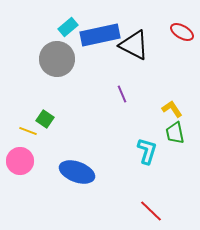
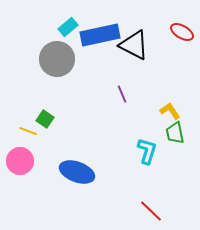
yellow L-shape: moved 2 px left, 2 px down
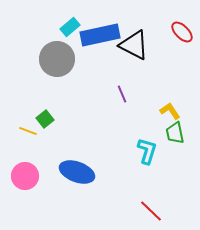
cyan rectangle: moved 2 px right
red ellipse: rotated 15 degrees clockwise
green square: rotated 18 degrees clockwise
pink circle: moved 5 px right, 15 px down
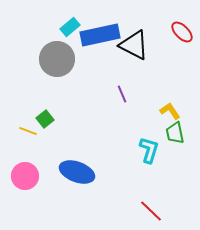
cyan L-shape: moved 2 px right, 1 px up
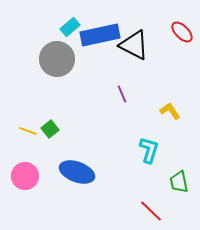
green square: moved 5 px right, 10 px down
green trapezoid: moved 4 px right, 49 px down
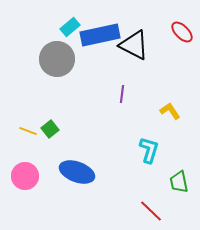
purple line: rotated 30 degrees clockwise
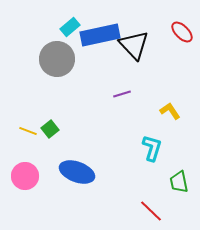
black triangle: rotated 20 degrees clockwise
purple line: rotated 66 degrees clockwise
cyan L-shape: moved 3 px right, 2 px up
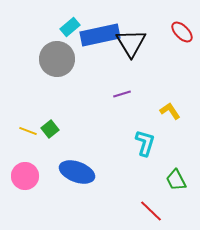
black triangle: moved 3 px left, 2 px up; rotated 12 degrees clockwise
cyan L-shape: moved 7 px left, 5 px up
green trapezoid: moved 3 px left, 2 px up; rotated 15 degrees counterclockwise
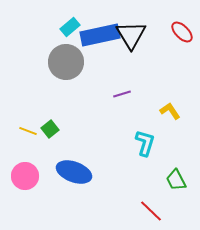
black triangle: moved 8 px up
gray circle: moved 9 px right, 3 px down
blue ellipse: moved 3 px left
